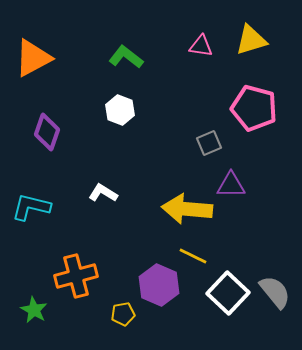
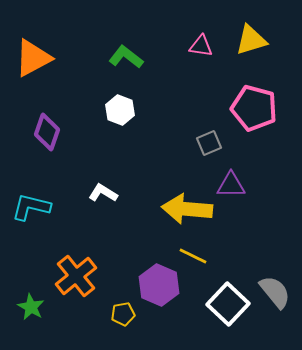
orange cross: rotated 24 degrees counterclockwise
white square: moved 11 px down
green star: moved 3 px left, 3 px up
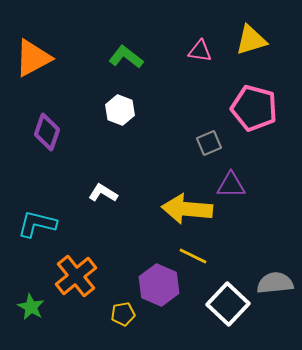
pink triangle: moved 1 px left, 5 px down
cyan L-shape: moved 6 px right, 17 px down
gray semicircle: moved 9 px up; rotated 57 degrees counterclockwise
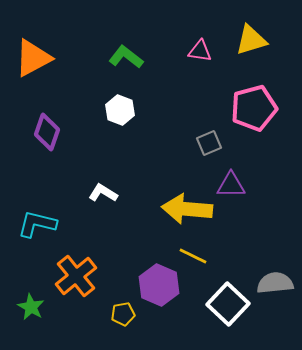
pink pentagon: rotated 30 degrees counterclockwise
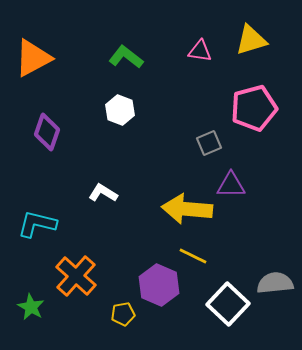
orange cross: rotated 9 degrees counterclockwise
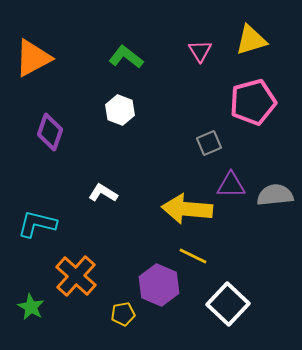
pink triangle: rotated 50 degrees clockwise
pink pentagon: moved 1 px left, 6 px up
purple diamond: moved 3 px right
gray semicircle: moved 88 px up
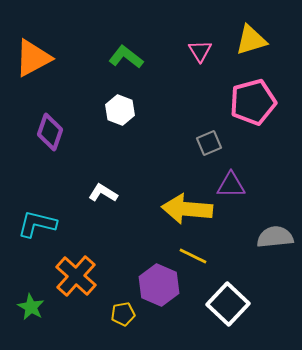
gray semicircle: moved 42 px down
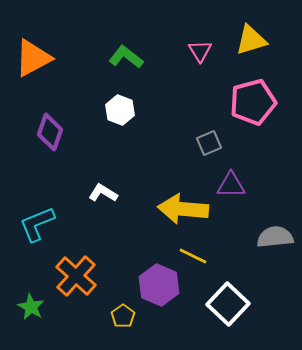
yellow arrow: moved 4 px left
cyan L-shape: rotated 36 degrees counterclockwise
yellow pentagon: moved 2 px down; rotated 25 degrees counterclockwise
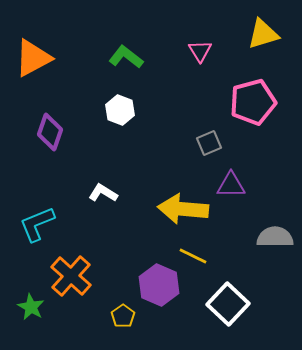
yellow triangle: moved 12 px right, 6 px up
gray semicircle: rotated 6 degrees clockwise
orange cross: moved 5 px left
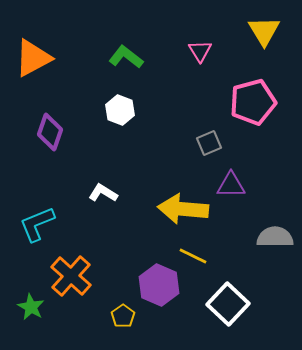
yellow triangle: moved 1 px right, 3 px up; rotated 44 degrees counterclockwise
